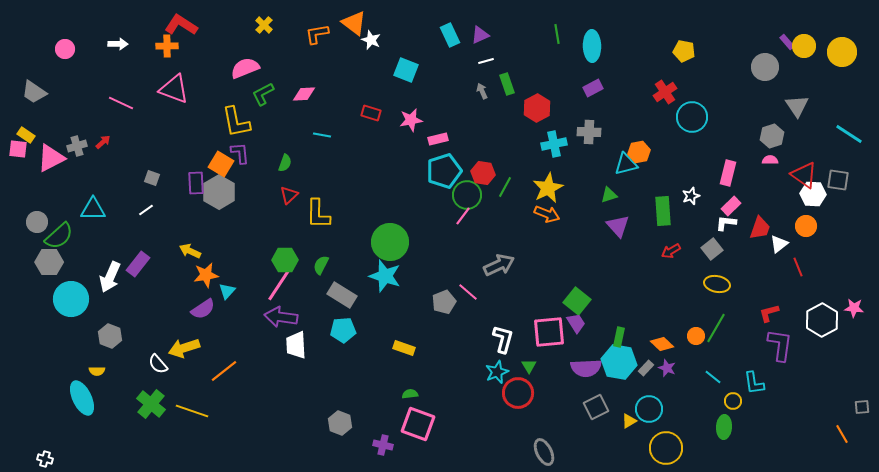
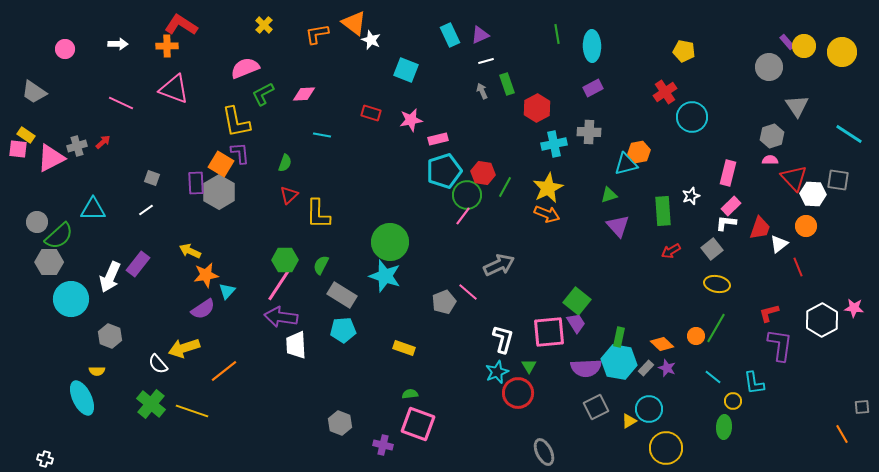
gray circle at (765, 67): moved 4 px right
red triangle at (804, 175): moved 10 px left, 3 px down; rotated 12 degrees clockwise
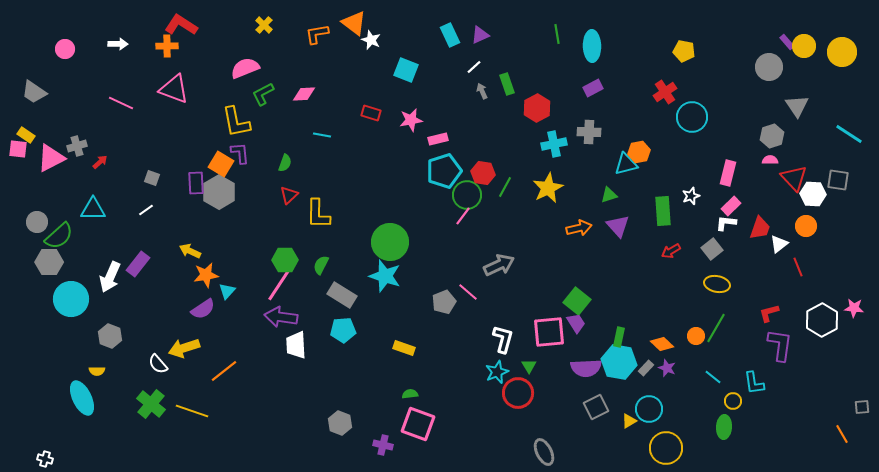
white line at (486, 61): moved 12 px left, 6 px down; rotated 28 degrees counterclockwise
red arrow at (103, 142): moved 3 px left, 20 px down
orange arrow at (547, 214): moved 32 px right, 14 px down; rotated 35 degrees counterclockwise
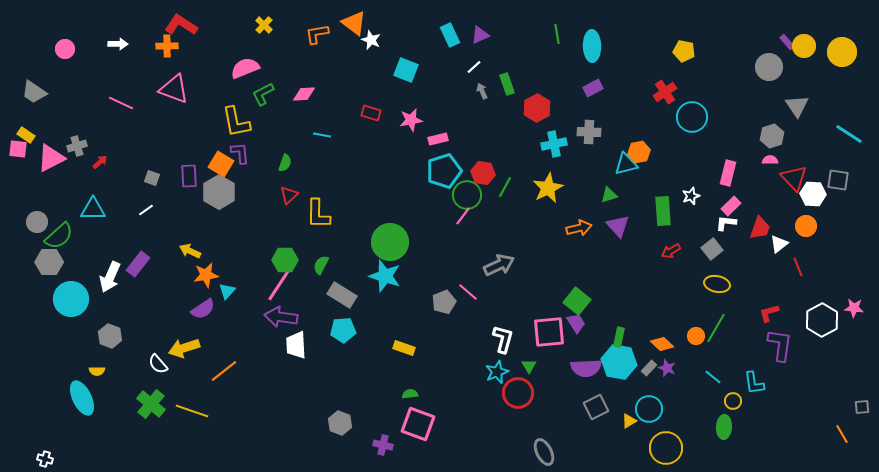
purple rectangle at (196, 183): moved 7 px left, 7 px up
gray rectangle at (646, 368): moved 3 px right
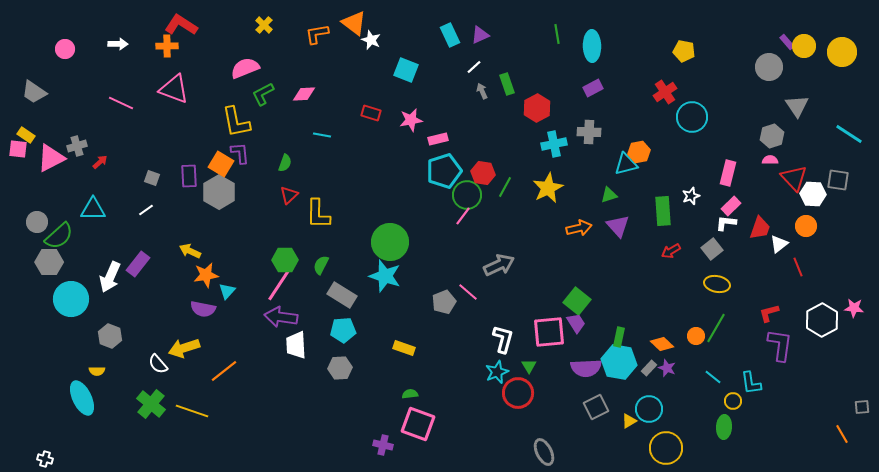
purple semicircle at (203, 309): rotated 45 degrees clockwise
cyan L-shape at (754, 383): moved 3 px left
gray hexagon at (340, 423): moved 55 px up; rotated 25 degrees counterclockwise
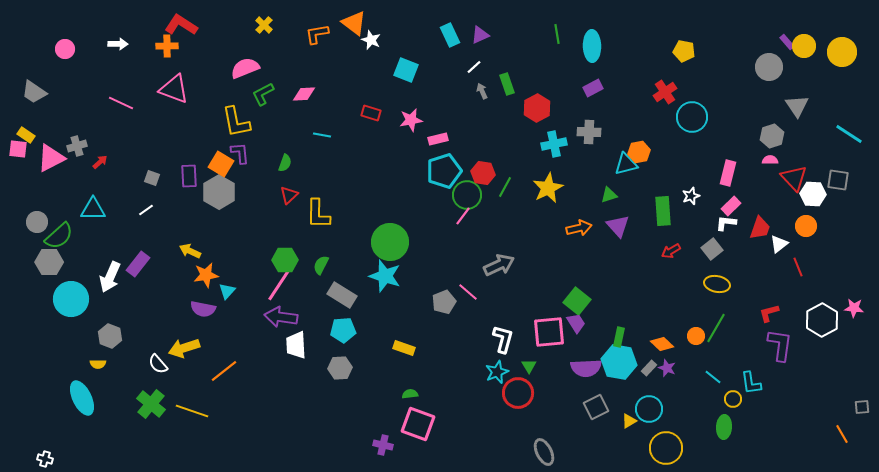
yellow semicircle at (97, 371): moved 1 px right, 7 px up
yellow circle at (733, 401): moved 2 px up
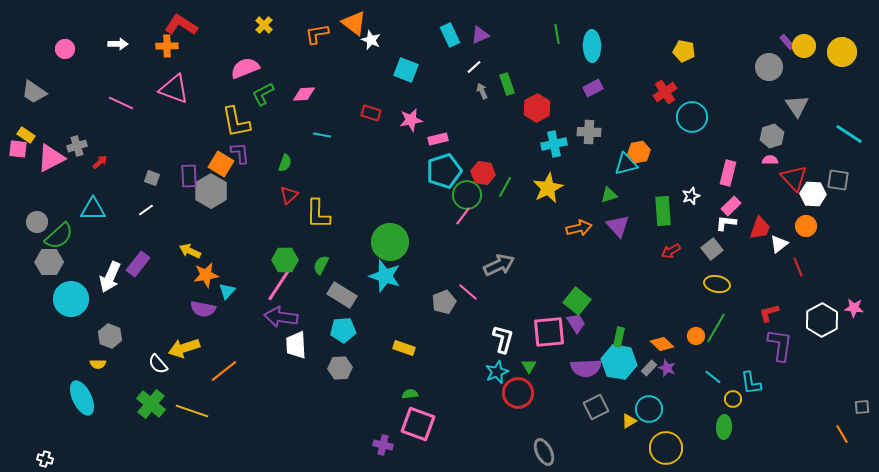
gray hexagon at (219, 192): moved 8 px left, 1 px up
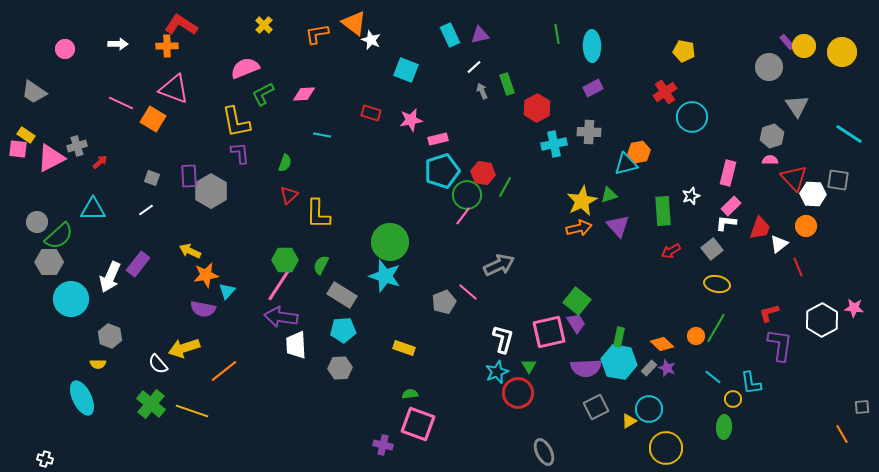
purple triangle at (480, 35): rotated 12 degrees clockwise
orange square at (221, 164): moved 68 px left, 45 px up
cyan pentagon at (444, 171): moved 2 px left
yellow star at (548, 188): moved 34 px right, 13 px down
pink square at (549, 332): rotated 8 degrees counterclockwise
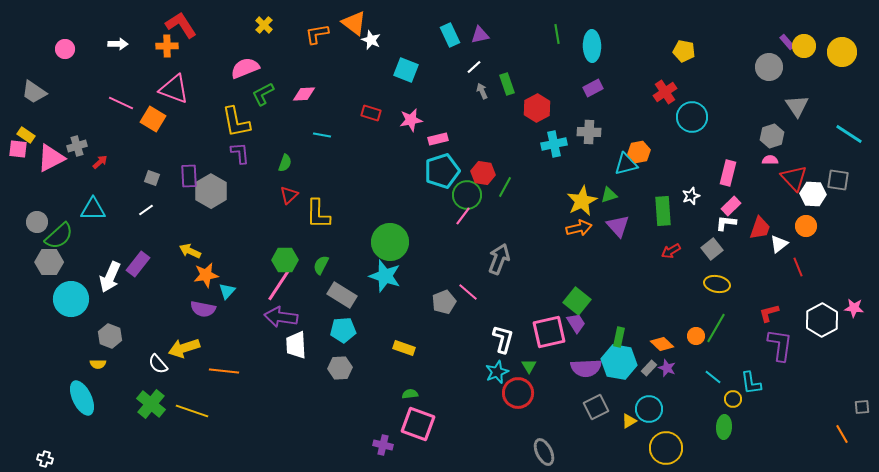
red L-shape at (181, 25): rotated 24 degrees clockwise
gray arrow at (499, 265): moved 6 px up; rotated 44 degrees counterclockwise
orange line at (224, 371): rotated 44 degrees clockwise
